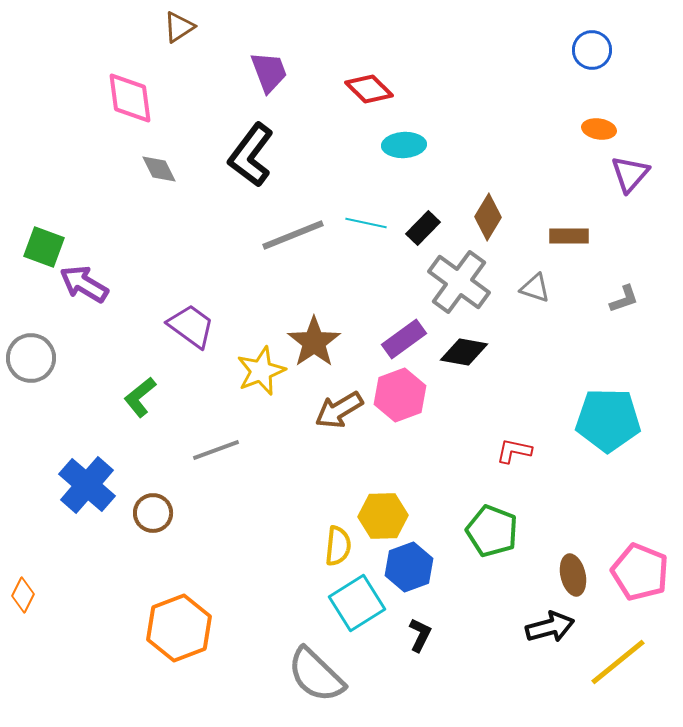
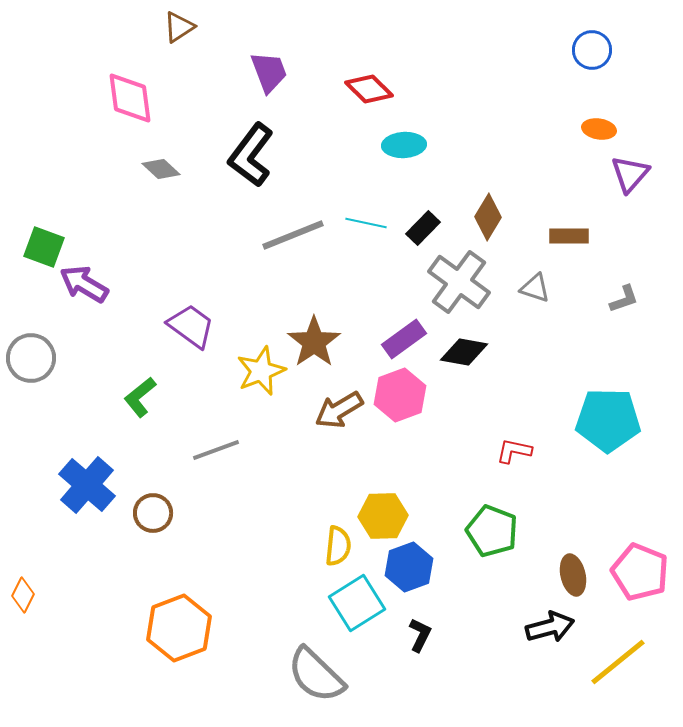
gray diamond at (159, 169): moved 2 px right; rotated 21 degrees counterclockwise
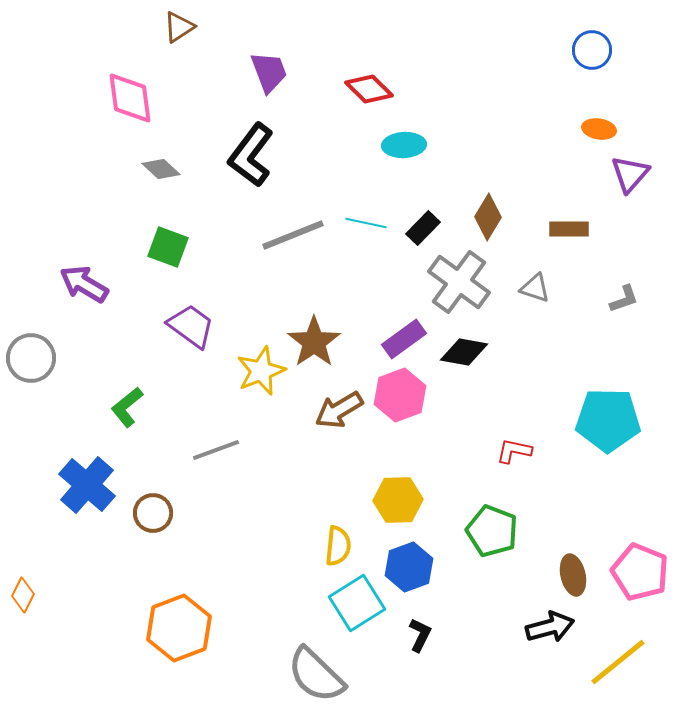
brown rectangle at (569, 236): moved 7 px up
green square at (44, 247): moved 124 px right
green L-shape at (140, 397): moved 13 px left, 10 px down
yellow hexagon at (383, 516): moved 15 px right, 16 px up
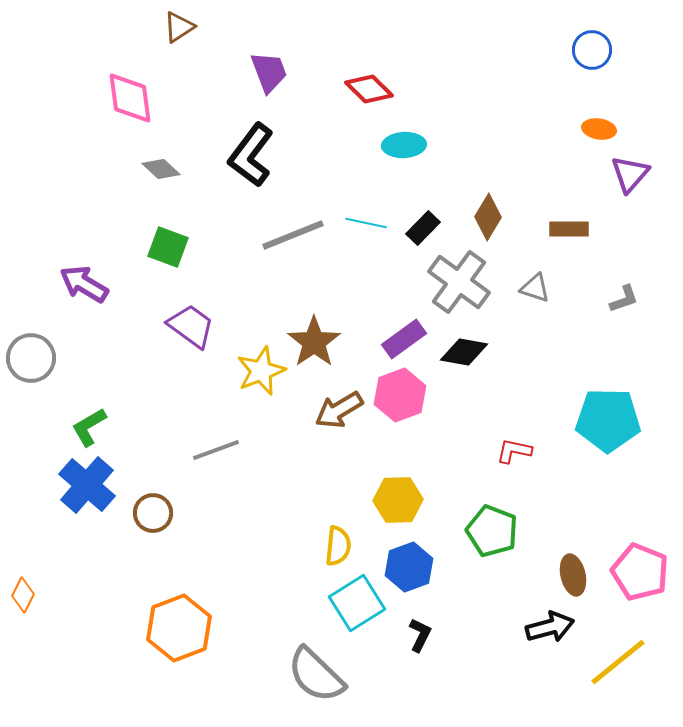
green L-shape at (127, 407): moved 38 px left, 20 px down; rotated 9 degrees clockwise
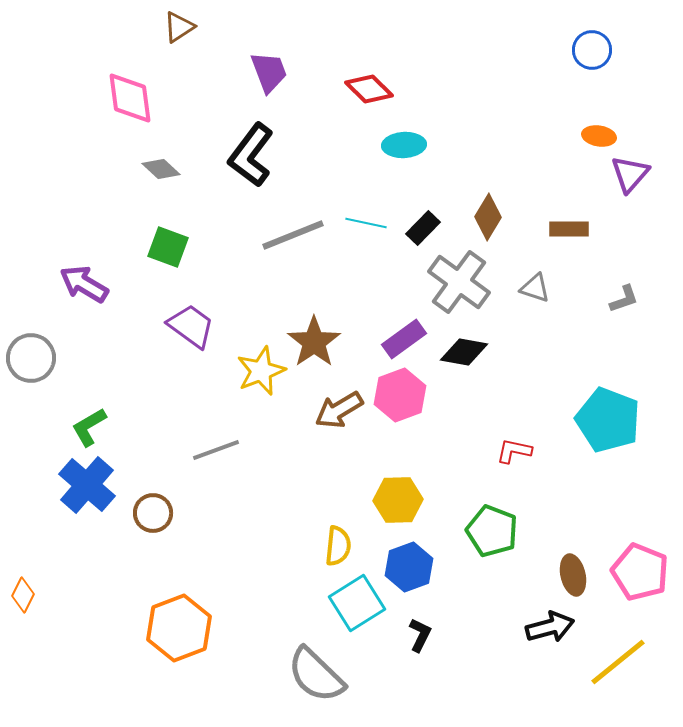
orange ellipse at (599, 129): moved 7 px down
cyan pentagon at (608, 420): rotated 20 degrees clockwise
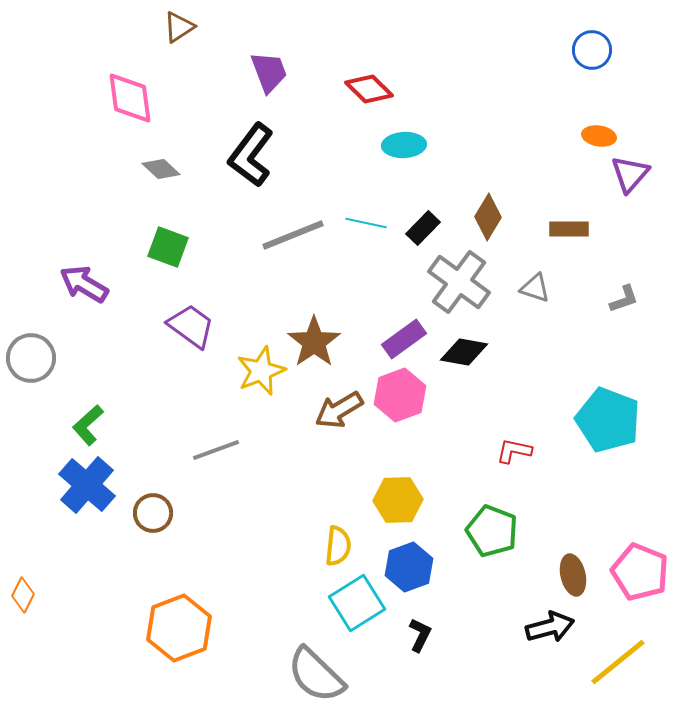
green L-shape at (89, 427): moved 1 px left, 2 px up; rotated 12 degrees counterclockwise
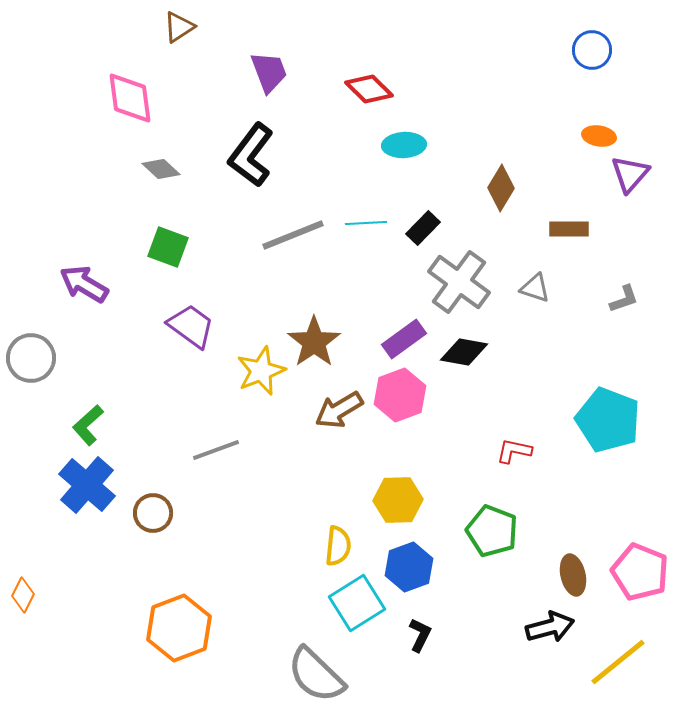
brown diamond at (488, 217): moved 13 px right, 29 px up
cyan line at (366, 223): rotated 15 degrees counterclockwise
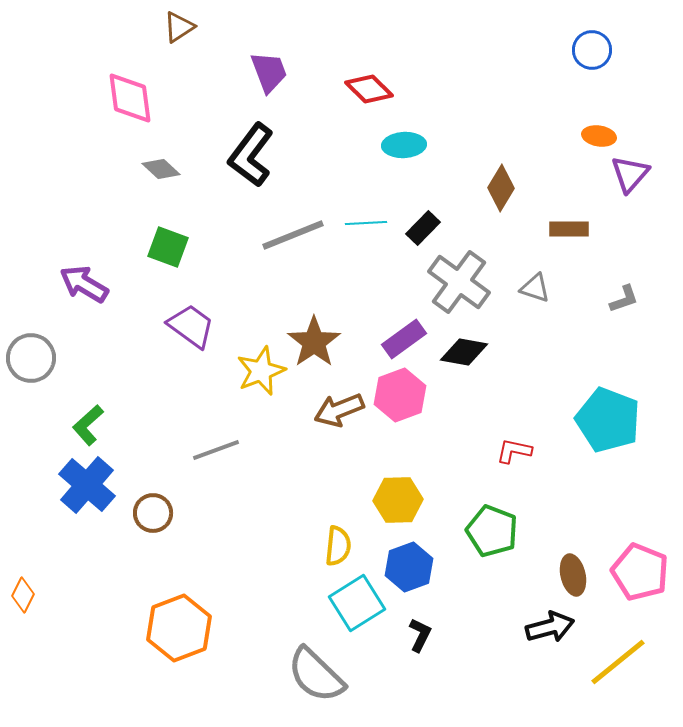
brown arrow at (339, 410): rotated 9 degrees clockwise
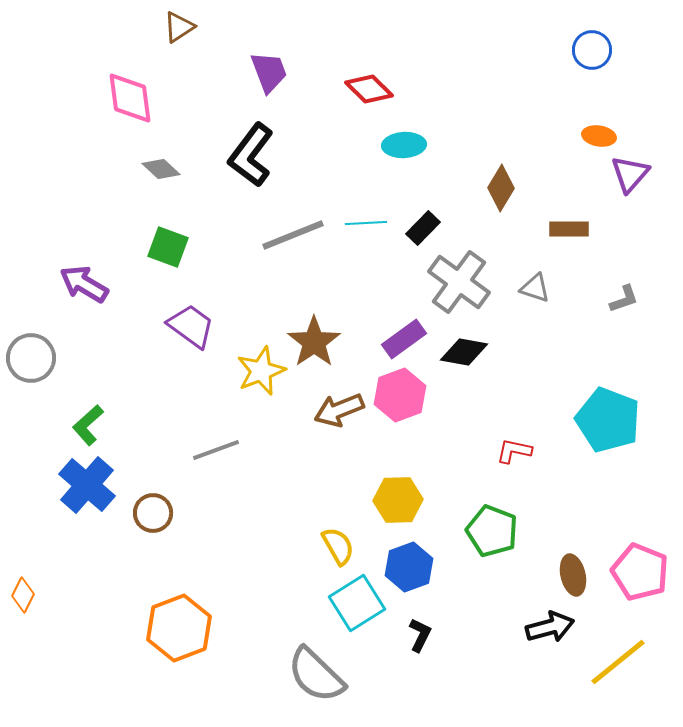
yellow semicircle at (338, 546): rotated 36 degrees counterclockwise
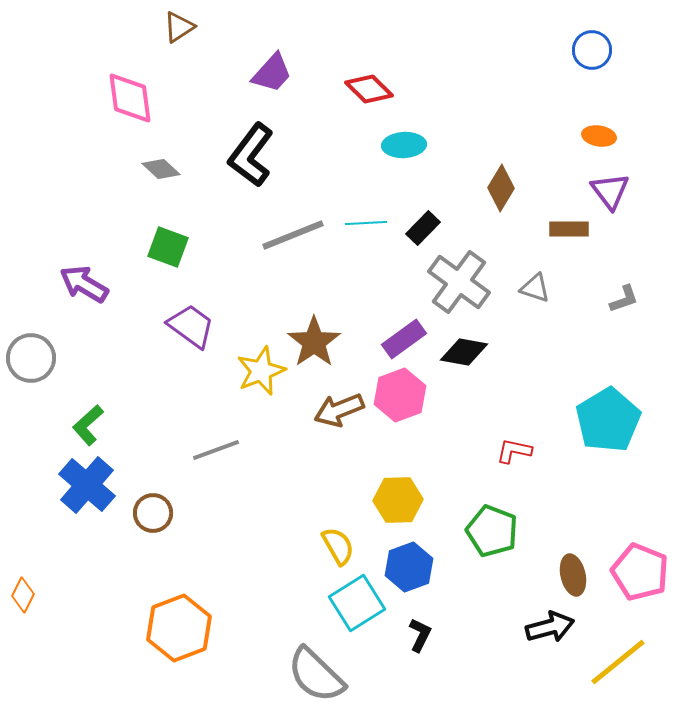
purple trapezoid at (269, 72): moved 3 px right, 1 px down; rotated 63 degrees clockwise
purple triangle at (630, 174): moved 20 px left, 17 px down; rotated 18 degrees counterclockwise
cyan pentagon at (608, 420): rotated 20 degrees clockwise
